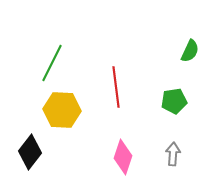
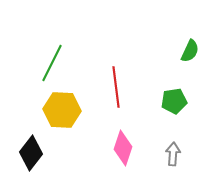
black diamond: moved 1 px right, 1 px down
pink diamond: moved 9 px up
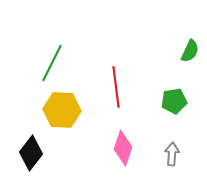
gray arrow: moved 1 px left
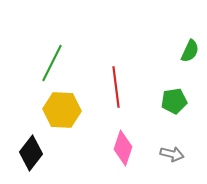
gray arrow: rotated 100 degrees clockwise
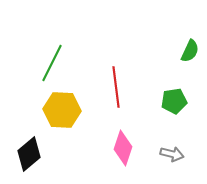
black diamond: moved 2 px left, 1 px down; rotated 12 degrees clockwise
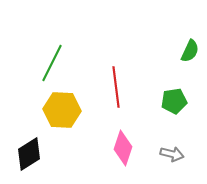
black diamond: rotated 8 degrees clockwise
